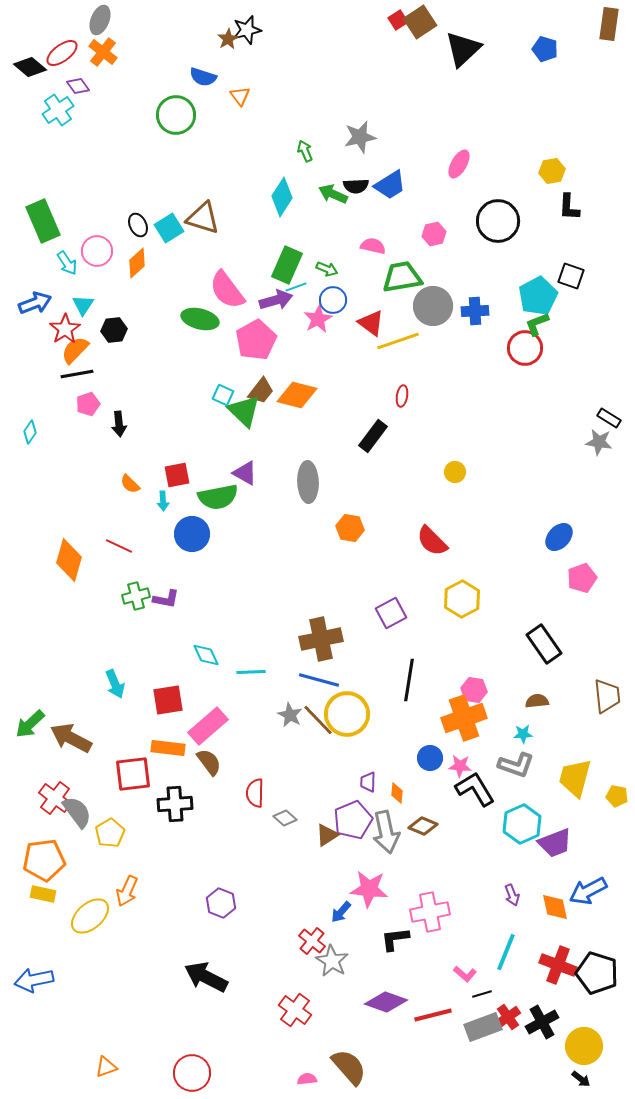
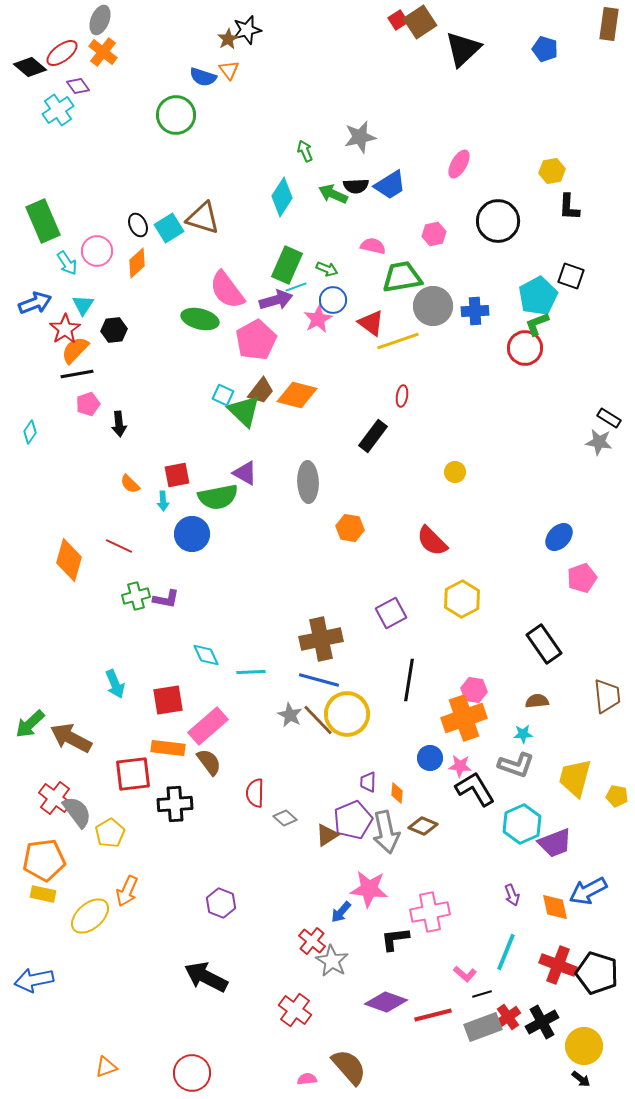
orange triangle at (240, 96): moved 11 px left, 26 px up
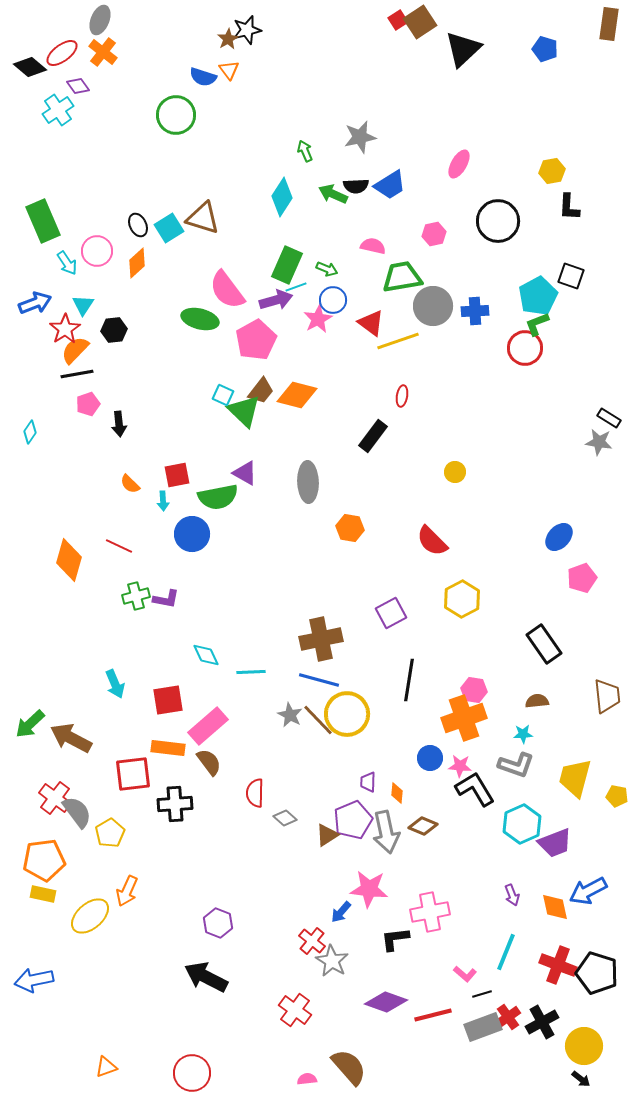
purple hexagon at (221, 903): moved 3 px left, 20 px down
